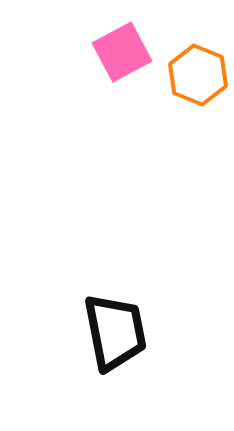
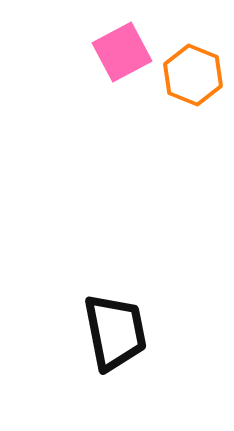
orange hexagon: moved 5 px left
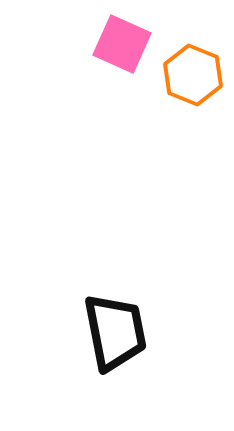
pink square: moved 8 px up; rotated 38 degrees counterclockwise
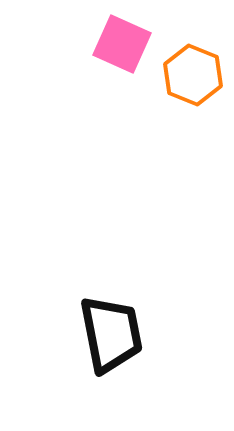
black trapezoid: moved 4 px left, 2 px down
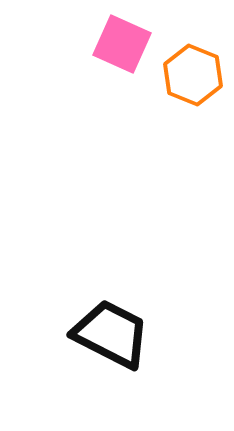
black trapezoid: rotated 52 degrees counterclockwise
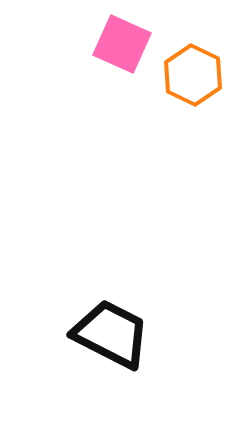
orange hexagon: rotated 4 degrees clockwise
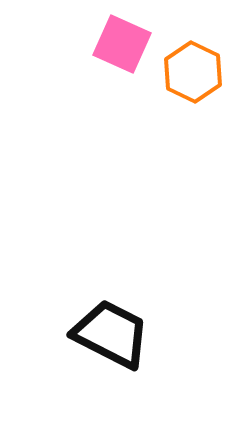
orange hexagon: moved 3 px up
